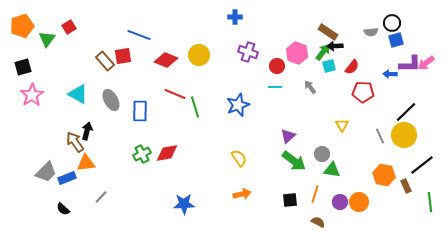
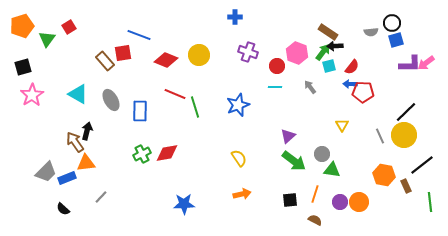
red square at (123, 56): moved 3 px up
blue arrow at (390, 74): moved 40 px left, 10 px down
brown semicircle at (318, 222): moved 3 px left, 2 px up
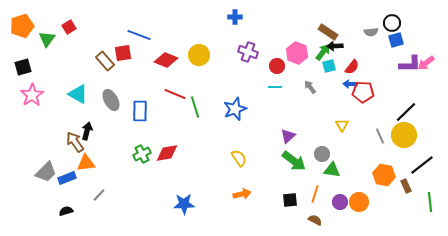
blue star at (238, 105): moved 3 px left, 4 px down
gray line at (101, 197): moved 2 px left, 2 px up
black semicircle at (63, 209): moved 3 px right, 2 px down; rotated 120 degrees clockwise
